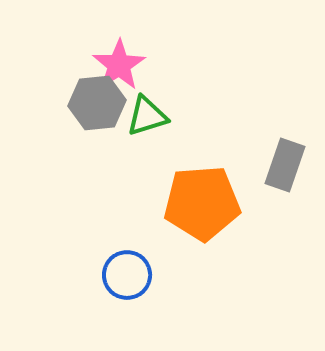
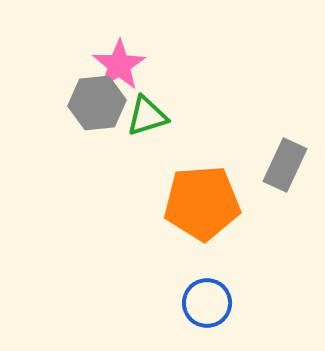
gray rectangle: rotated 6 degrees clockwise
blue circle: moved 80 px right, 28 px down
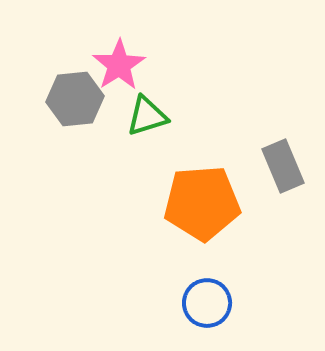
gray hexagon: moved 22 px left, 4 px up
gray rectangle: moved 2 px left, 1 px down; rotated 48 degrees counterclockwise
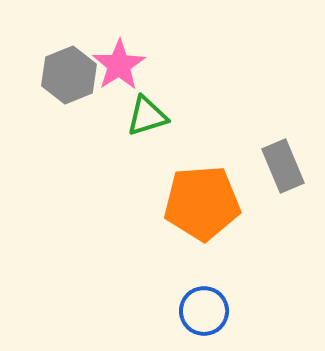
gray hexagon: moved 6 px left, 24 px up; rotated 16 degrees counterclockwise
blue circle: moved 3 px left, 8 px down
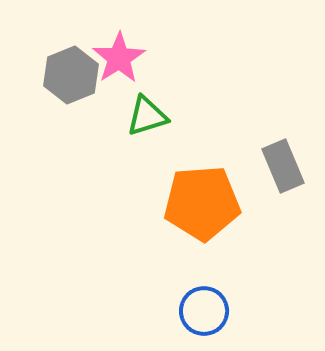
pink star: moved 7 px up
gray hexagon: moved 2 px right
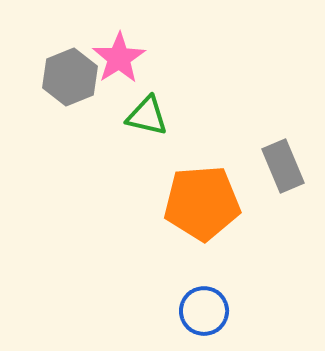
gray hexagon: moved 1 px left, 2 px down
green triangle: rotated 30 degrees clockwise
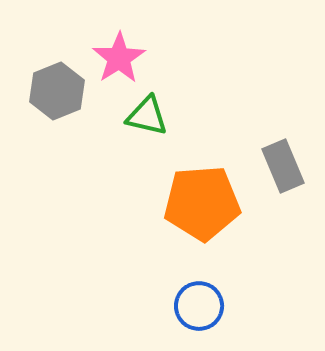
gray hexagon: moved 13 px left, 14 px down
blue circle: moved 5 px left, 5 px up
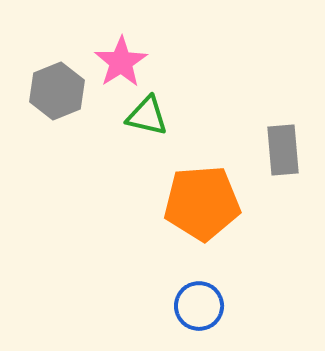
pink star: moved 2 px right, 4 px down
gray rectangle: moved 16 px up; rotated 18 degrees clockwise
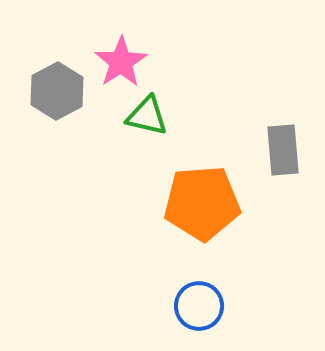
gray hexagon: rotated 6 degrees counterclockwise
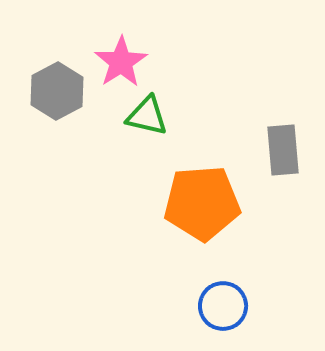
blue circle: moved 24 px right
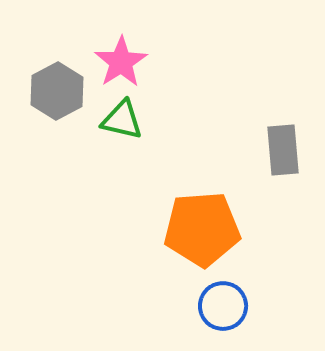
green triangle: moved 25 px left, 4 px down
orange pentagon: moved 26 px down
